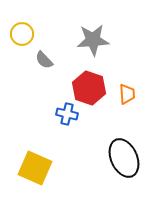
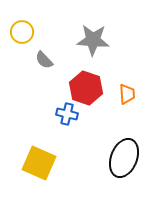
yellow circle: moved 2 px up
gray star: rotated 8 degrees clockwise
red hexagon: moved 3 px left
black ellipse: rotated 45 degrees clockwise
yellow square: moved 4 px right, 5 px up
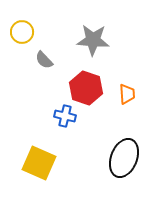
blue cross: moved 2 px left, 2 px down
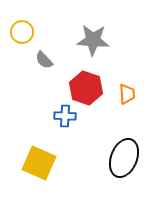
blue cross: rotated 10 degrees counterclockwise
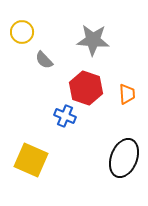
blue cross: rotated 20 degrees clockwise
yellow square: moved 8 px left, 3 px up
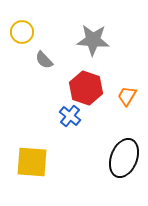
orange trapezoid: moved 2 px down; rotated 145 degrees counterclockwise
blue cross: moved 5 px right; rotated 15 degrees clockwise
yellow square: moved 1 px right, 2 px down; rotated 20 degrees counterclockwise
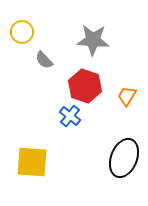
red hexagon: moved 1 px left, 2 px up
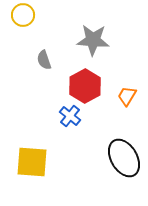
yellow circle: moved 1 px right, 17 px up
gray semicircle: rotated 24 degrees clockwise
red hexagon: rotated 12 degrees clockwise
black ellipse: rotated 51 degrees counterclockwise
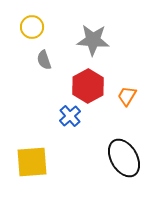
yellow circle: moved 9 px right, 12 px down
red hexagon: moved 3 px right
blue cross: rotated 10 degrees clockwise
yellow square: rotated 8 degrees counterclockwise
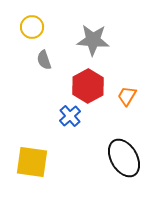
yellow square: rotated 12 degrees clockwise
